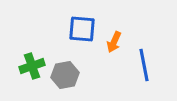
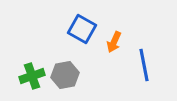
blue square: rotated 24 degrees clockwise
green cross: moved 10 px down
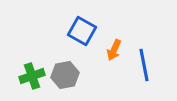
blue square: moved 2 px down
orange arrow: moved 8 px down
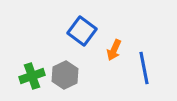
blue square: rotated 8 degrees clockwise
blue line: moved 3 px down
gray hexagon: rotated 16 degrees counterclockwise
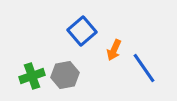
blue square: rotated 12 degrees clockwise
blue line: rotated 24 degrees counterclockwise
gray hexagon: rotated 16 degrees clockwise
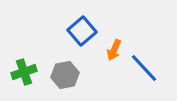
blue line: rotated 8 degrees counterclockwise
green cross: moved 8 px left, 4 px up
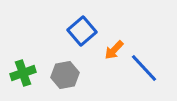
orange arrow: rotated 20 degrees clockwise
green cross: moved 1 px left, 1 px down
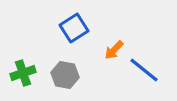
blue square: moved 8 px left, 3 px up; rotated 8 degrees clockwise
blue line: moved 2 px down; rotated 8 degrees counterclockwise
gray hexagon: rotated 20 degrees clockwise
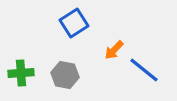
blue square: moved 5 px up
green cross: moved 2 px left; rotated 15 degrees clockwise
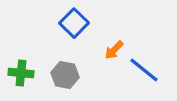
blue square: rotated 12 degrees counterclockwise
green cross: rotated 10 degrees clockwise
